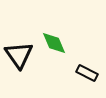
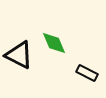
black triangle: rotated 28 degrees counterclockwise
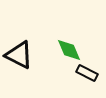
green diamond: moved 15 px right, 7 px down
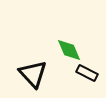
black triangle: moved 14 px right, 19 px down; rotated 20 degrees clockwise
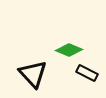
green diamond: rotated 44 degrees counterclockwise
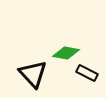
green diamond: moved 3 px left, 3 px down; rotated 12 degrees counterclockwise
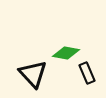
black rectangle: rotated 40 degrees clockwise
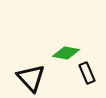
black triangle: moved 2 px left, 4 px down
